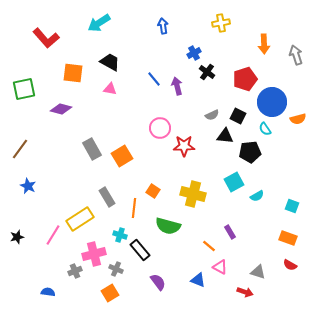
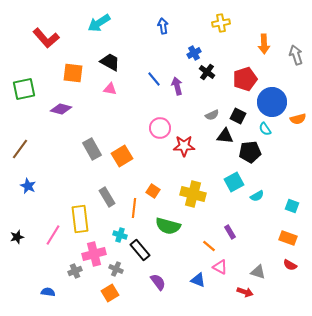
yellow rectangle at (80, 219): rotated 64 degrees counterclockwise
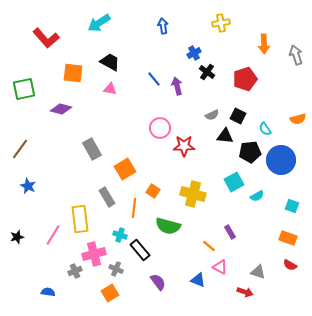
blue circle at (272, 102): moved 9 px right, 58 px down
orange square at (122, 156): moved 3 px right, 13 px down
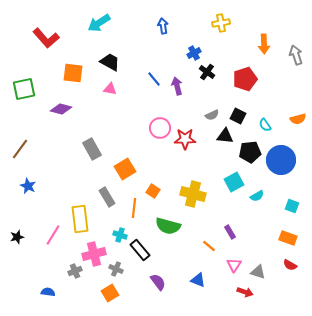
cyan semicircle at (265, 129): moved 4 px up
red star at (184, 146): moved 1 px right, 7 px up
pink triangle at (220, 267): moved 14 px right, 2 px up; rotated 35 degrees clockwise
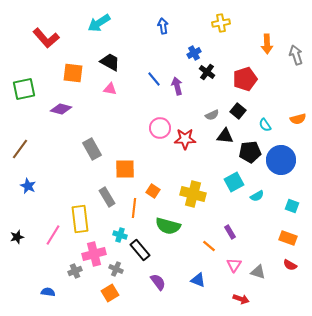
orange arrow at (264, 44): moved 3 px right
black square at (238, 116): moved 5 px up; rotated 14 degrees clockwise
orange square at (125, 169): rotated 30 degrees clockwise
red arrow at (245, 292): moved 4 px left, 7 px down
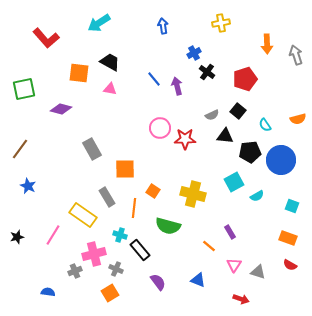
orange square at (73, 73): moved 6 px right
yellow rectangle at (80, 219): moved 3 px right, 4 px up; rotated 48 degrees counterclockwise
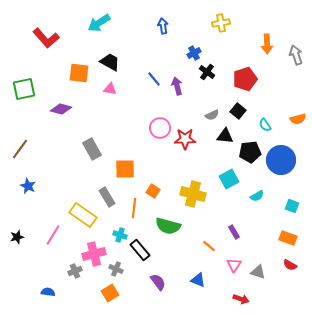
cyan square at (234, 182): moved 5 px left, 3 px up
purple rectangle at (230, 232): moved 4 px right
